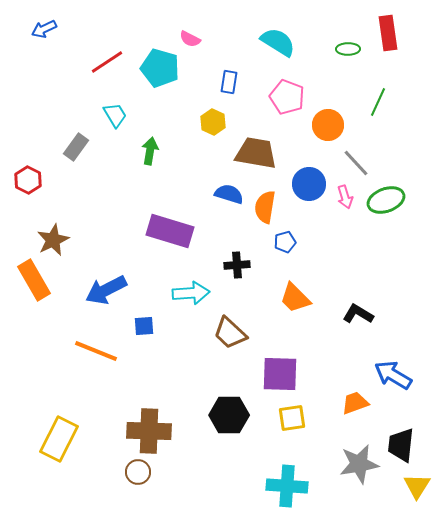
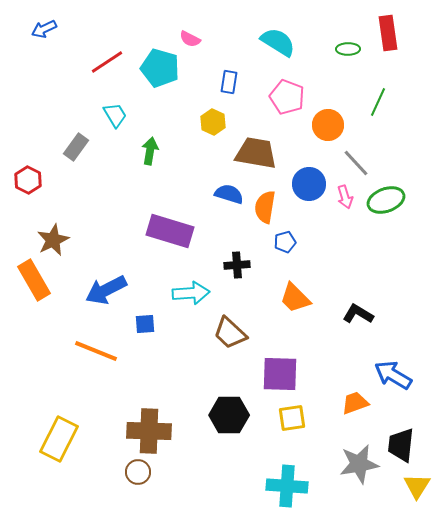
blue square at (144, 326): moved 1 px right, 2 px up
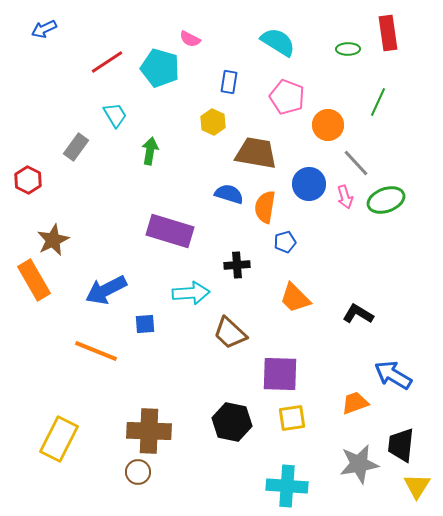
black hexagon at (229, 415): moved 3 px right, 7 px down; rotated 12 degrees clockwise
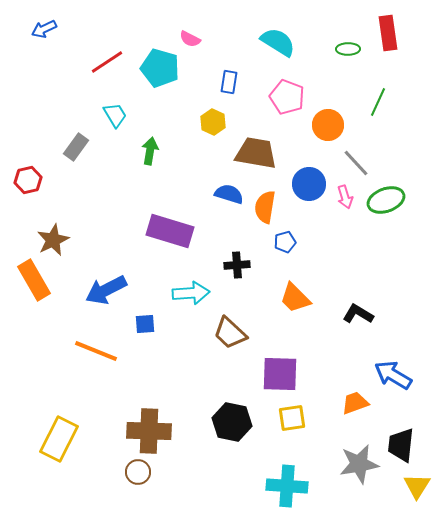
red hexagon at (28, 180): rotated 20 degrees clockwise
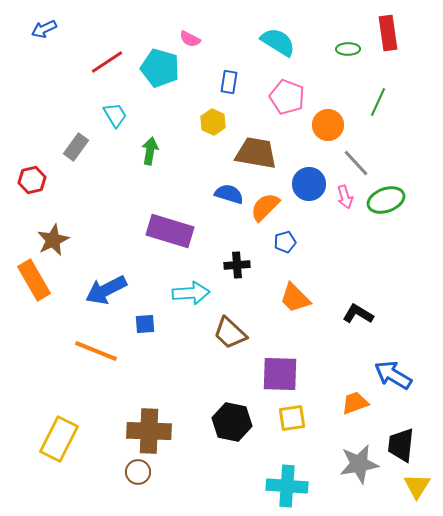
red hexagon at (28, 180): moved 4 px right
orange semicircle at (265, 207): rotated 36 degrees clockwise
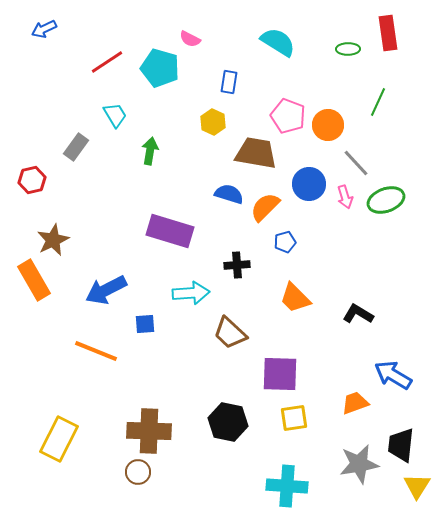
pink pentagon at (287, 97): moved 1 px right, 19 px down
yellow square at (292, 418): moved 2 px right
black hexagon at (232, 422): moved 4 px left
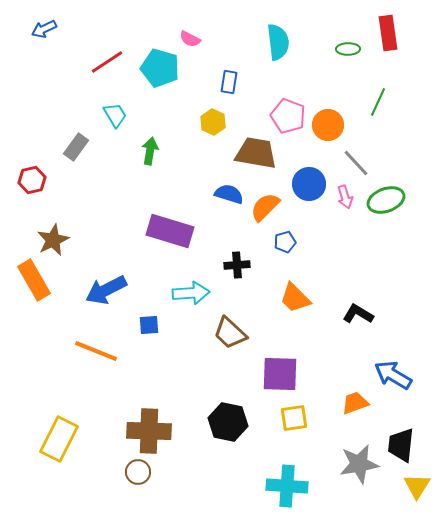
cyan semicircle at (278, 42): rotated 51 degrees clockwise
blue square at (145, 324): moved 4 px right, 1 px down
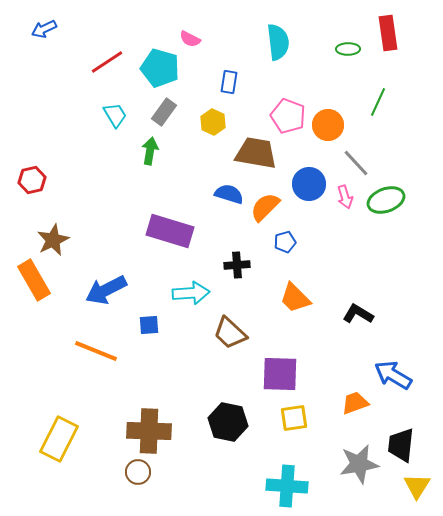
gray rectangle at (76, 147): moved 88 px right, 35 px up
